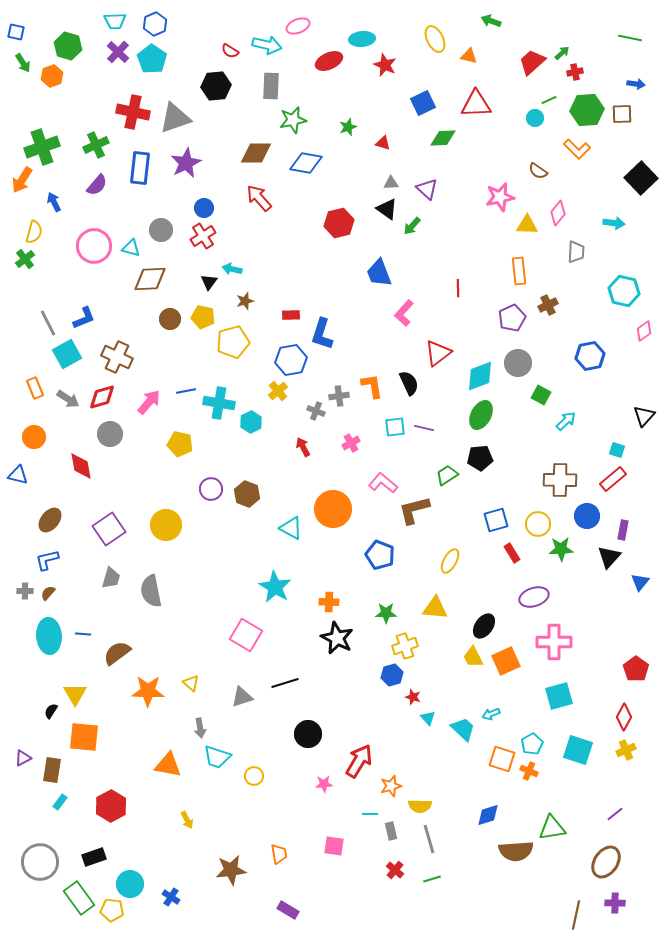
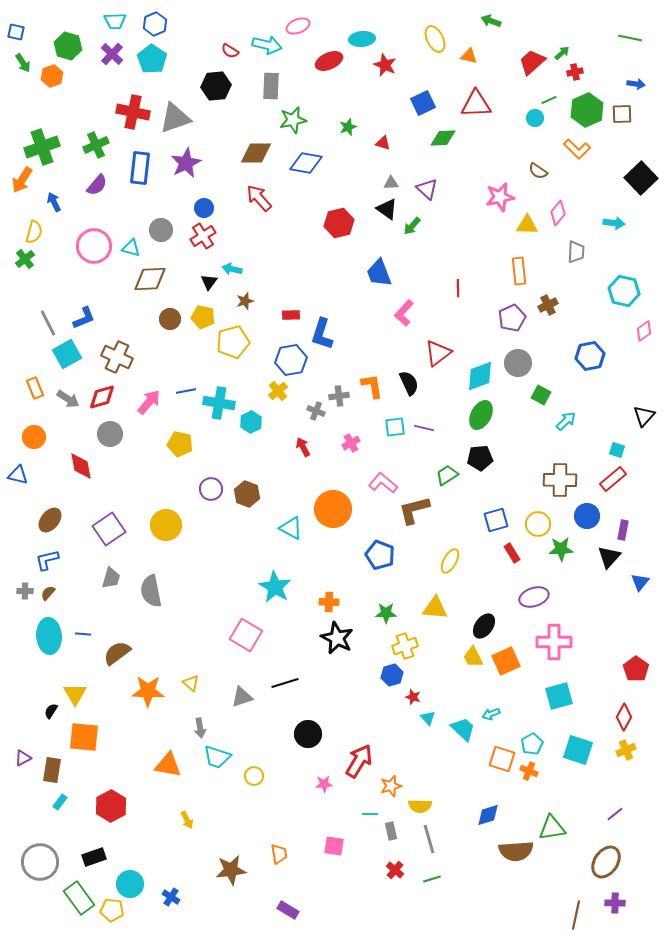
purple cross at (118, 52): moved 6 px left, 2 px down
green hexagon at (587, 110): rotated 20 degrees counterclockwise
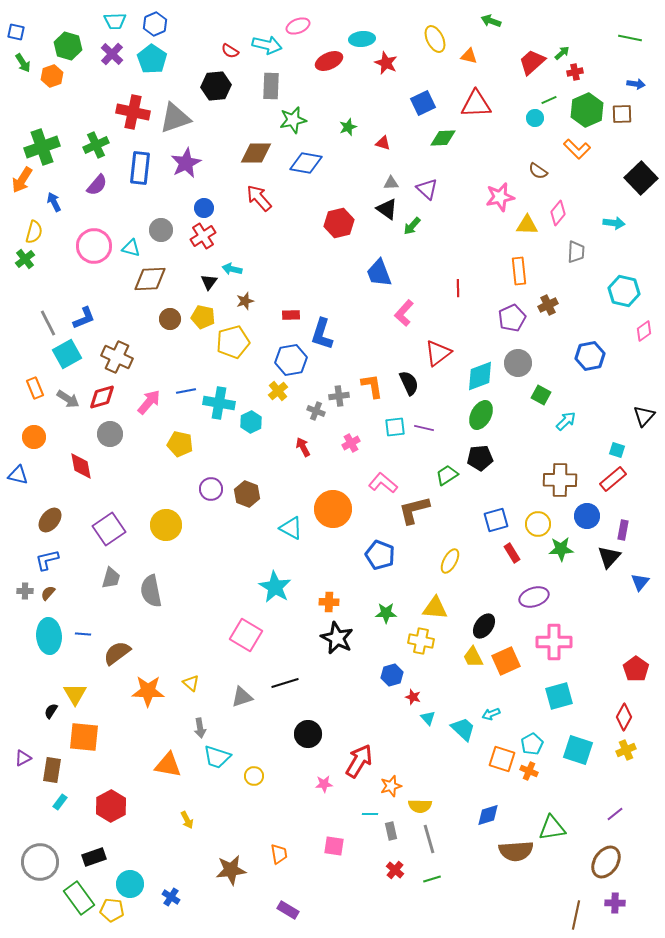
red star at (385, 65): moved 1 px right, 2 px up
yellow cross at (405, 646): moved 16 px right, 5 px up; rotated 30 degrees clockwise
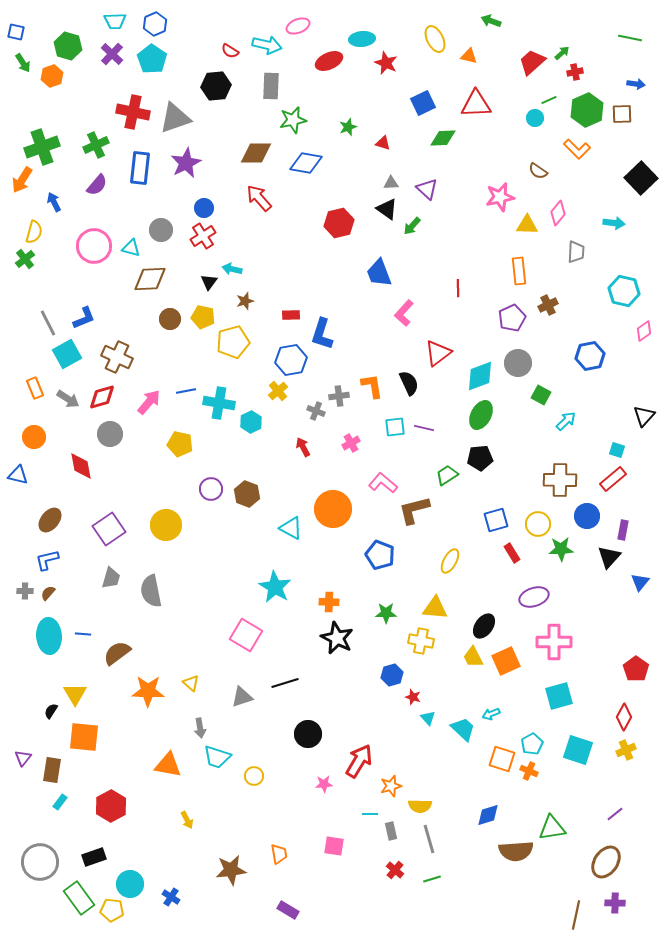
purple triangle at (23, 758): rotated 24 degrees counterclockwise
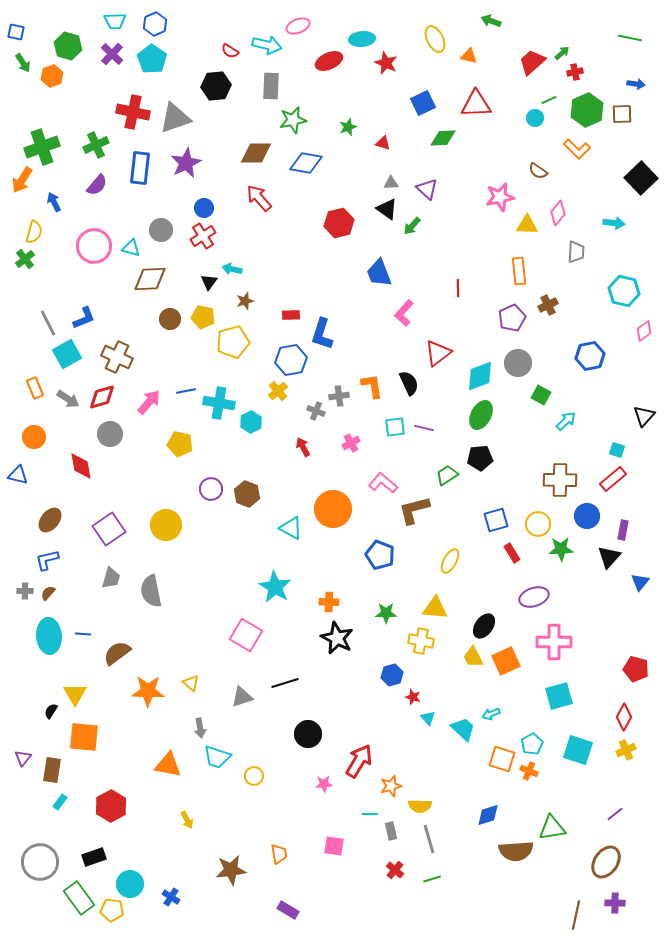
red pentagon at (636, 669): rotated 20 degrees counterclockwise
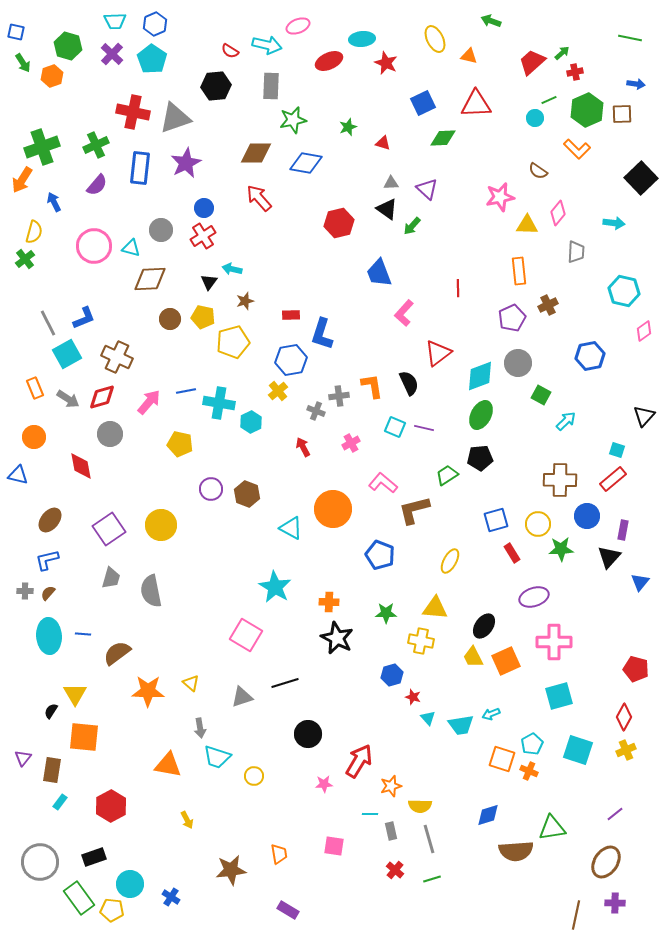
cyan square at (395, 427): rotated 30 degrees clockwise
yellow circle at (166, 525): moved 5 px left
cyan trapezoid at (463, 729): moved 2 px left, 4 px up; rotated 128 degrees clockwise
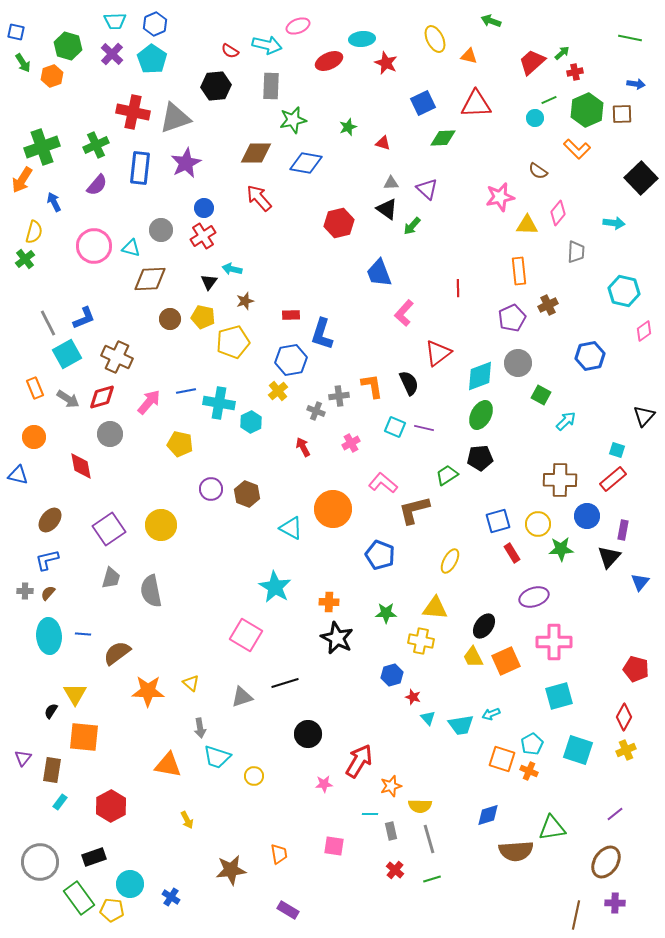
blue square at (496, 520): moved 2 px right, 1 px down
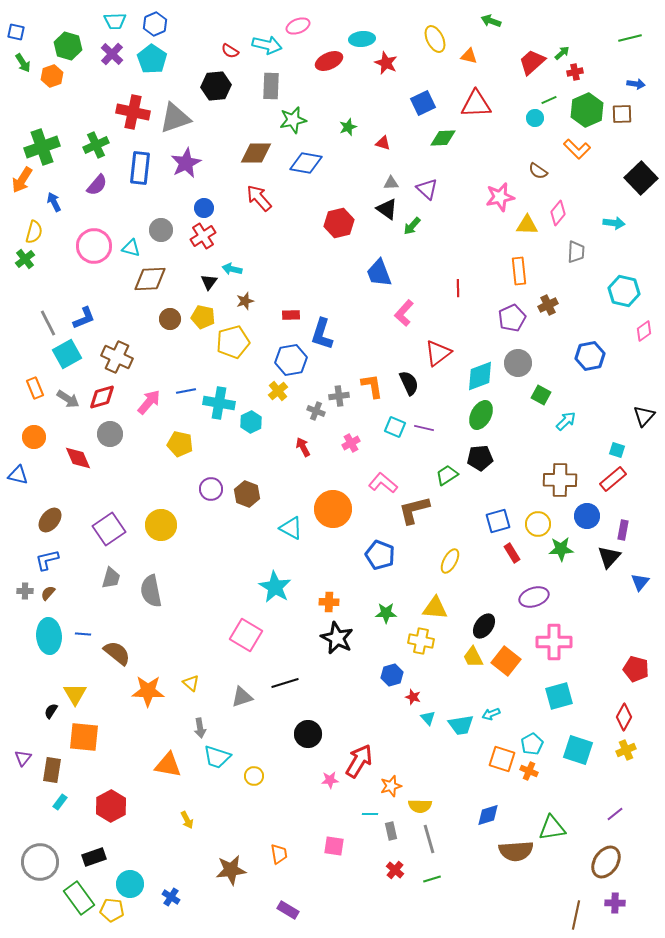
green line at (630, 38): rotated 25 degrees counterclockwise
red diamond at (81, 466): moved 3 px left, 8 px up; rotated 12 degrees counterclockwise
brown semicircle at (117, 653): rotated 76 degrees clockwise
orange square at (506, 661): rotated 28 degrees counterclockwise
pink star at (324, 784): moved 6 px right, 4 px up
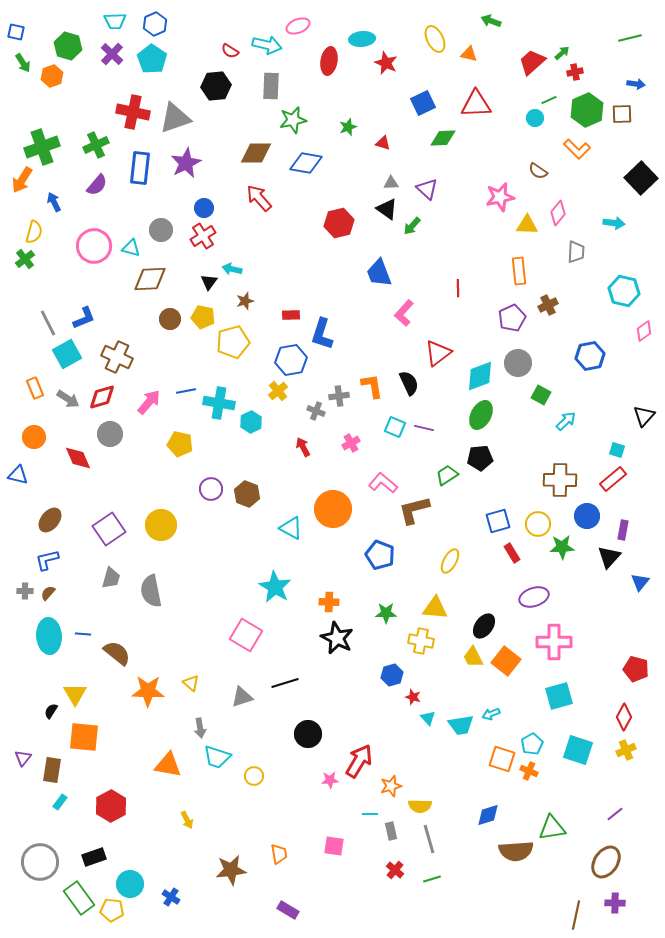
orange triangle at (469, 56): moved 2 px up
red ellipse at (329, 61): rotated 56 degrees counterclockwise
green star at (561, 549): moved 1 px right, 2 px up
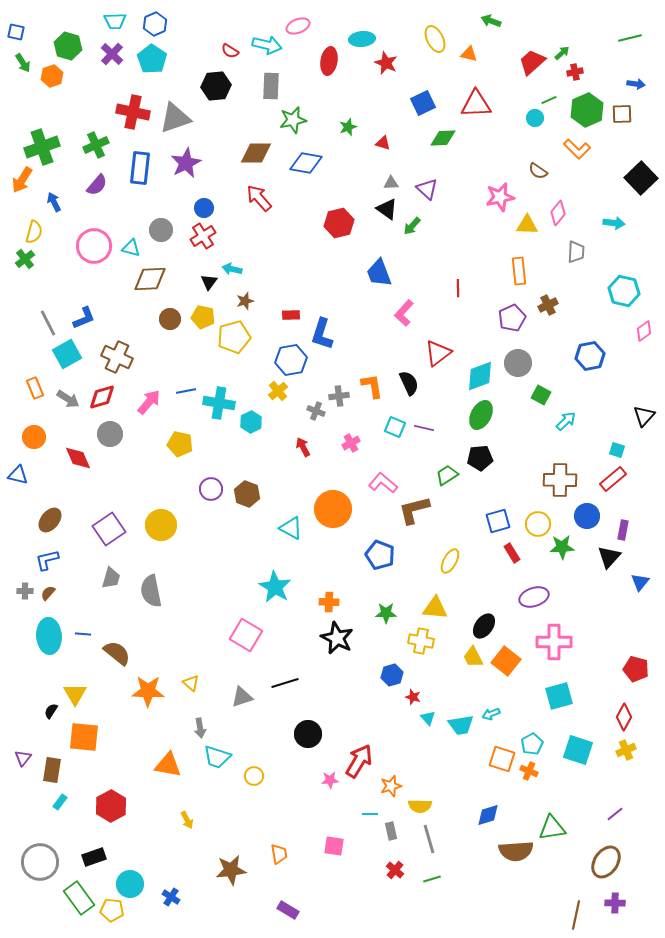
yellow pentagon at (233, 342): moved 1 px right, 5 px up
